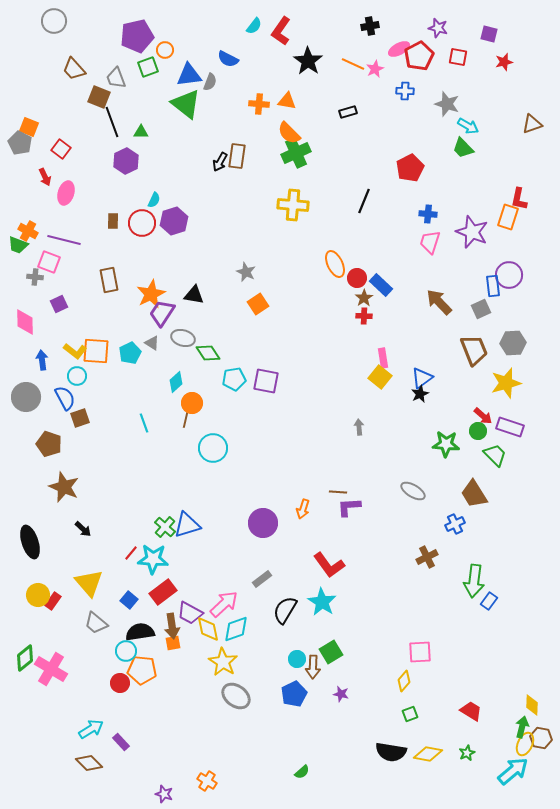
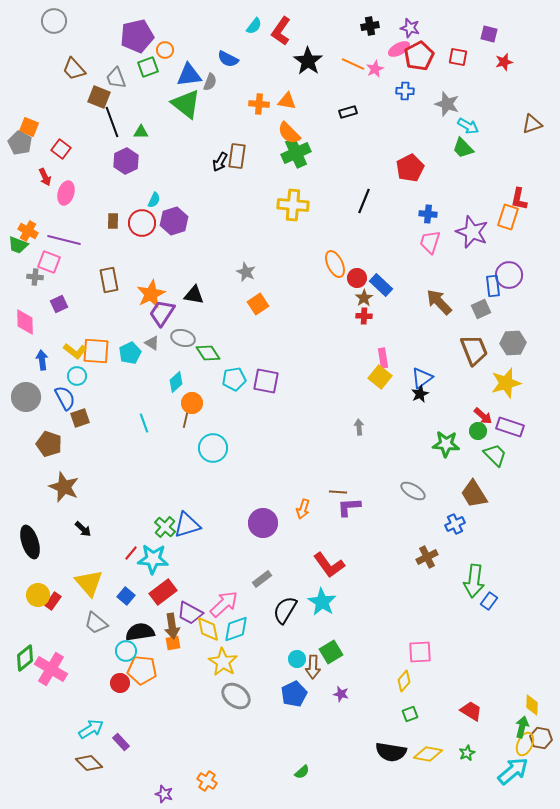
purple star at (438, 28): moved 28 px left
blue square at (129, 600): moved 3 px left, 4 px up
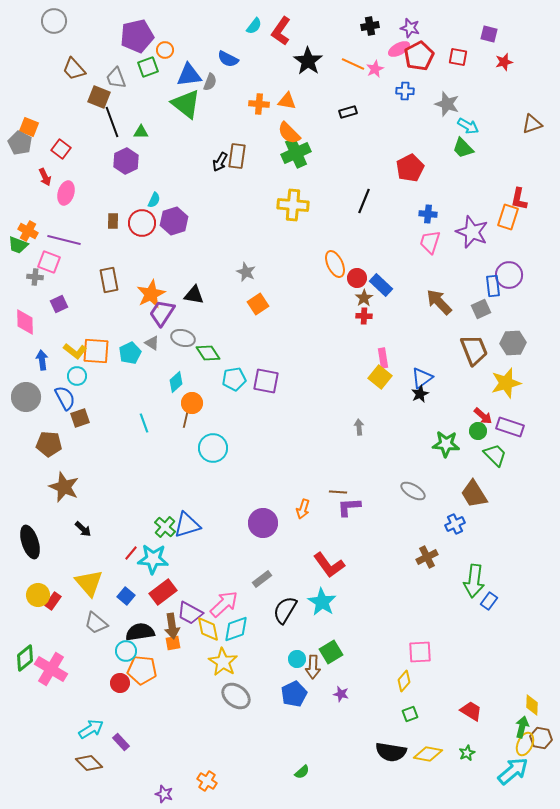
brown pentagon at (49, 444): rotated 15 degrees counterclockwise
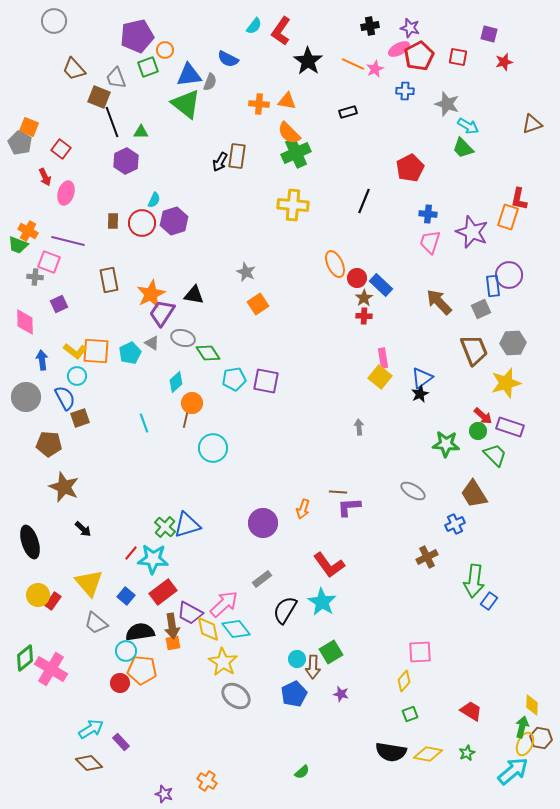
purple line at (64, 240): moved 4 px right, 1 px down
cyan diamond at (236, 629): rotated 72 degrees clockwise
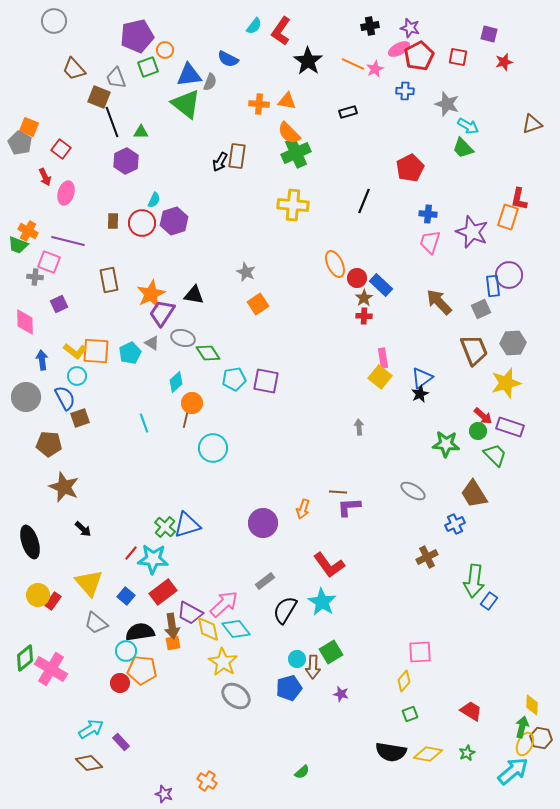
gray rectangle at (262, 579): moved 3 px right, 2 px down
blue pentagon at (294, 694): moved 5 px left, 6 px up; rotated 10 degrees clockwise
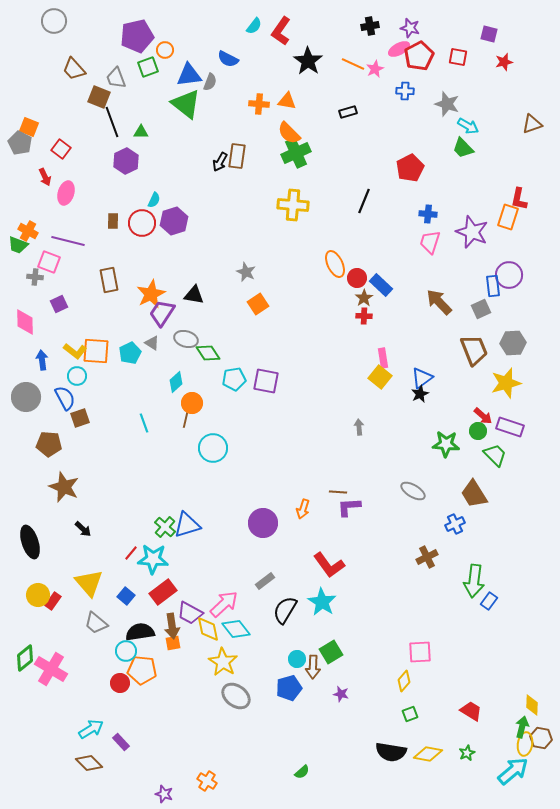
gray ellipse at (183, 338): moved 3 px right, 1 px down
yellow ellipse at (525, 744): rotated 15 degrees counterclockwise
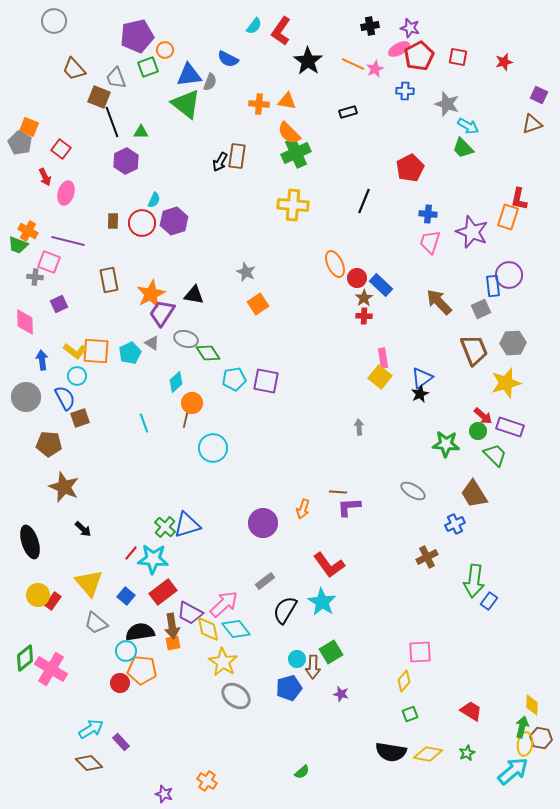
purple square at (489, 34): moved 50 px right, 61 px down; rotated 12 degrees clockwise
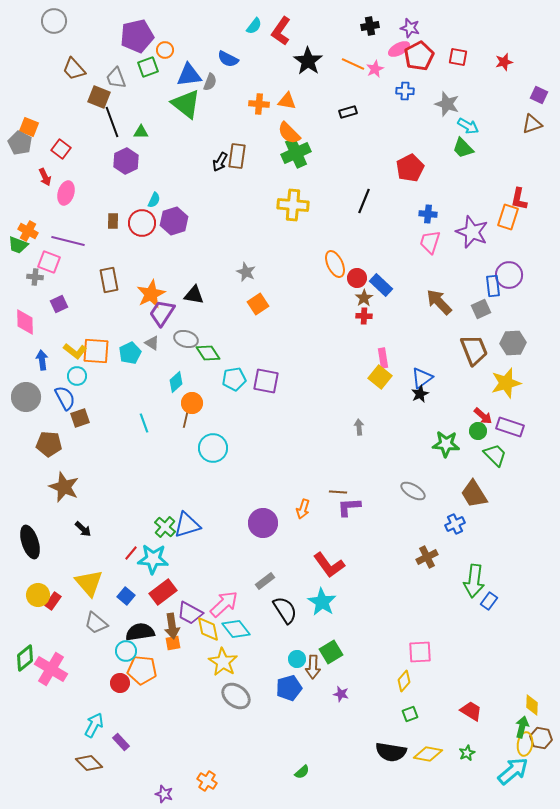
black semicircle at (285, 610): rotated 116 degrees clockwise
cyan arrow at (91, 729): moved 3 px right, 4 px up; rotated 30 degrees counterclockwise
